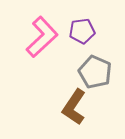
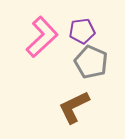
gray pentagon: moved 4 px left, 10 px up
brown L-shape: rotated 30 degrees clockwise
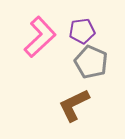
pink L-shape: moved 2 px left
brown L-shape: moved 2 px up
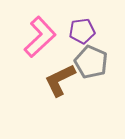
brown L-shape: moved 14 px left, 25 px up
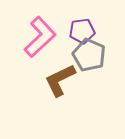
gray pentagon: moved 2 px left, 7 px up
